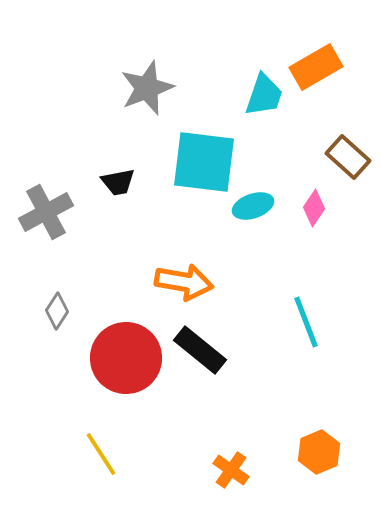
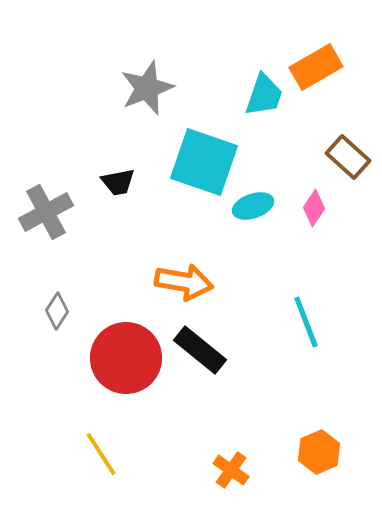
cyan square: rotated 12 degrees clockwise
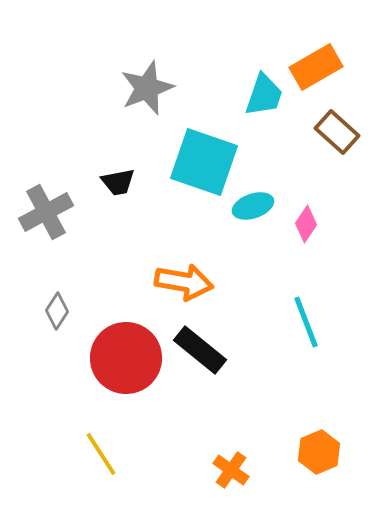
brown rectangle: moved 11 px left, 25 px up
pink diamond: moved 8 px left, 16 px down
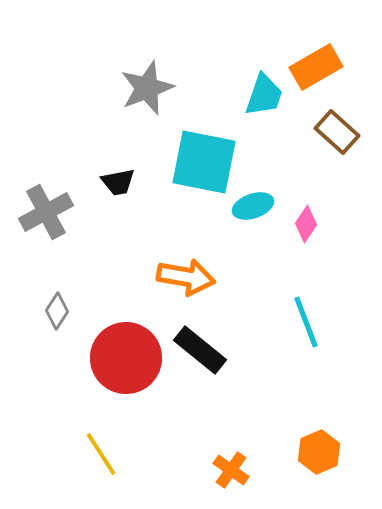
cyan square: rotated 8 degrees counterclockwise
orange arrow: moved 2 px right, 5 px up
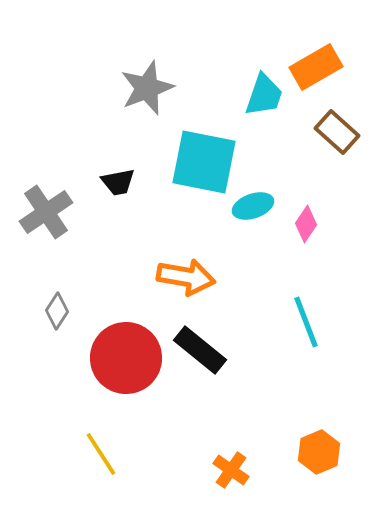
gray cross: rotated 6 degrees counterclockwise
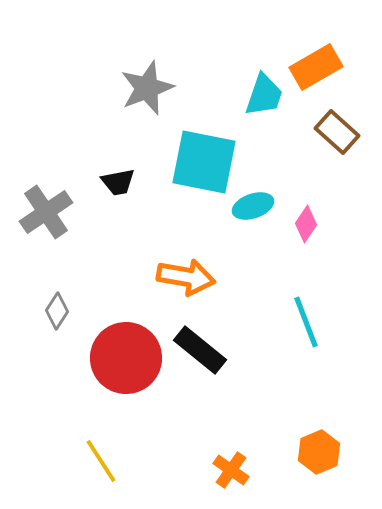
yellow line: moved 7 px down
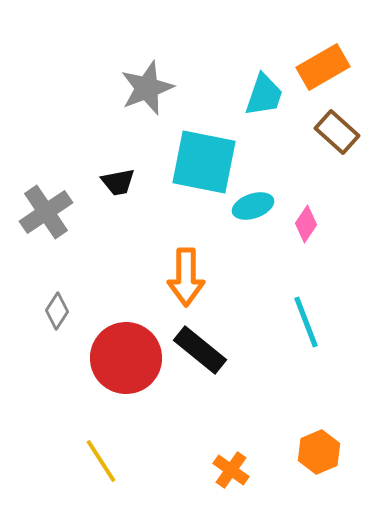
orange rectangle: moved 7 px right
orange arrow: rotated 80 degrees clockwise
